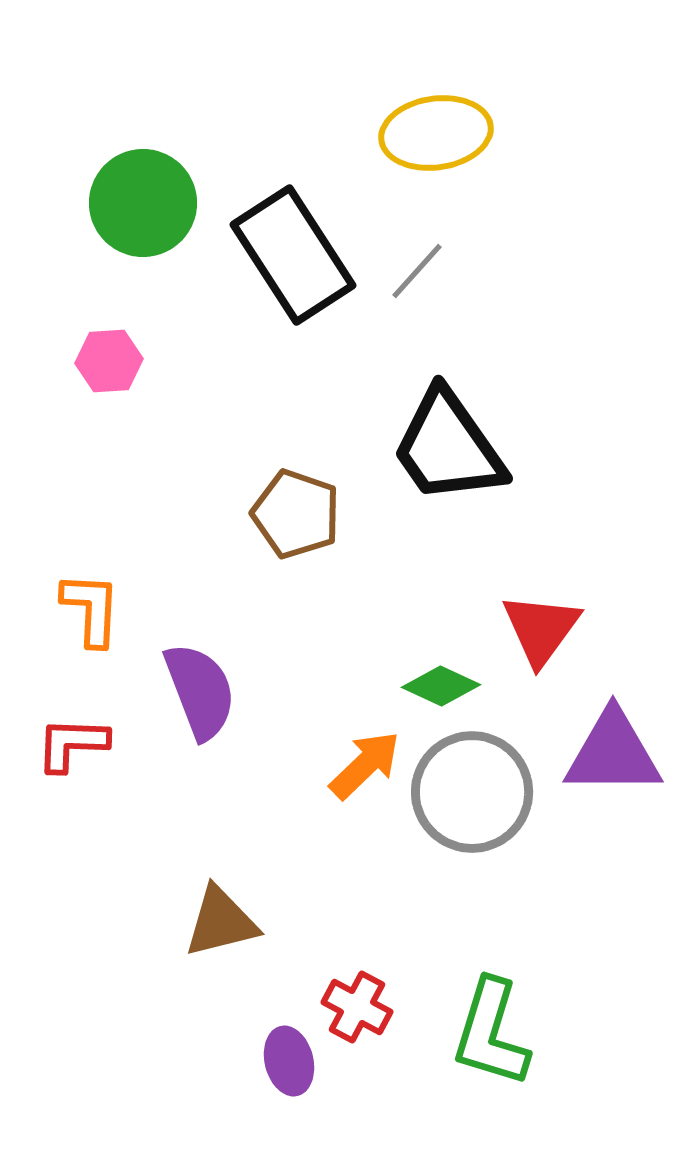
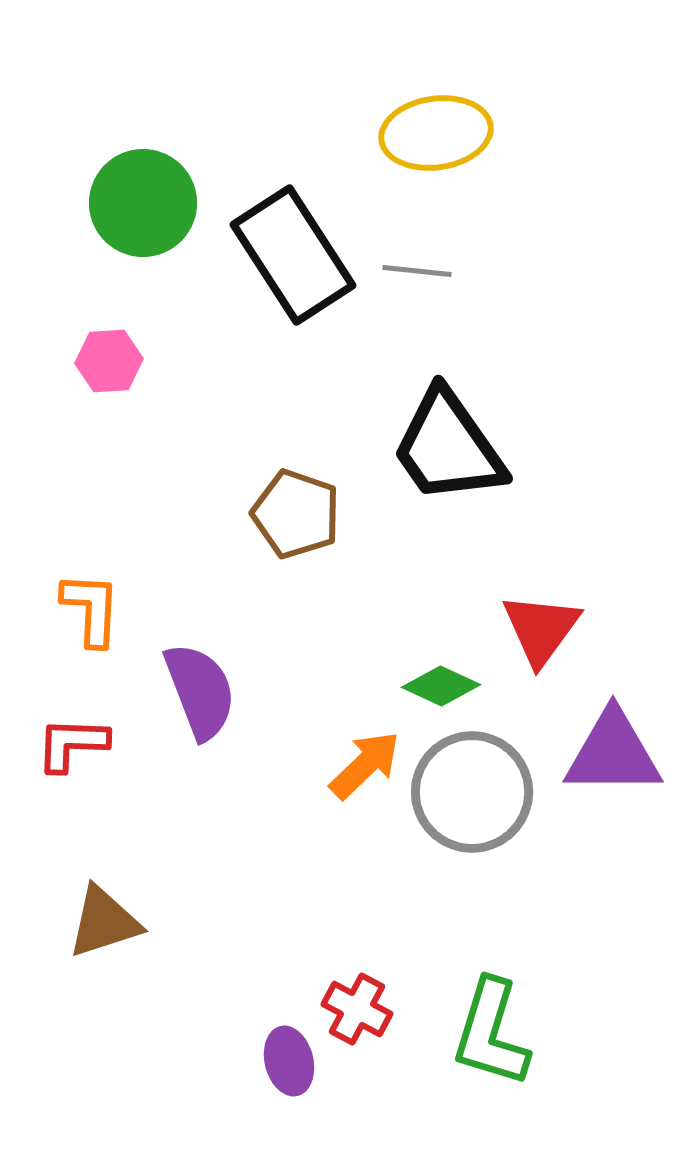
gray line: rotated 54 degrees clockwise
brown triangle: moved 117 px left; rotated 4 degrees counterclockwise
red cross: moved 2 px down
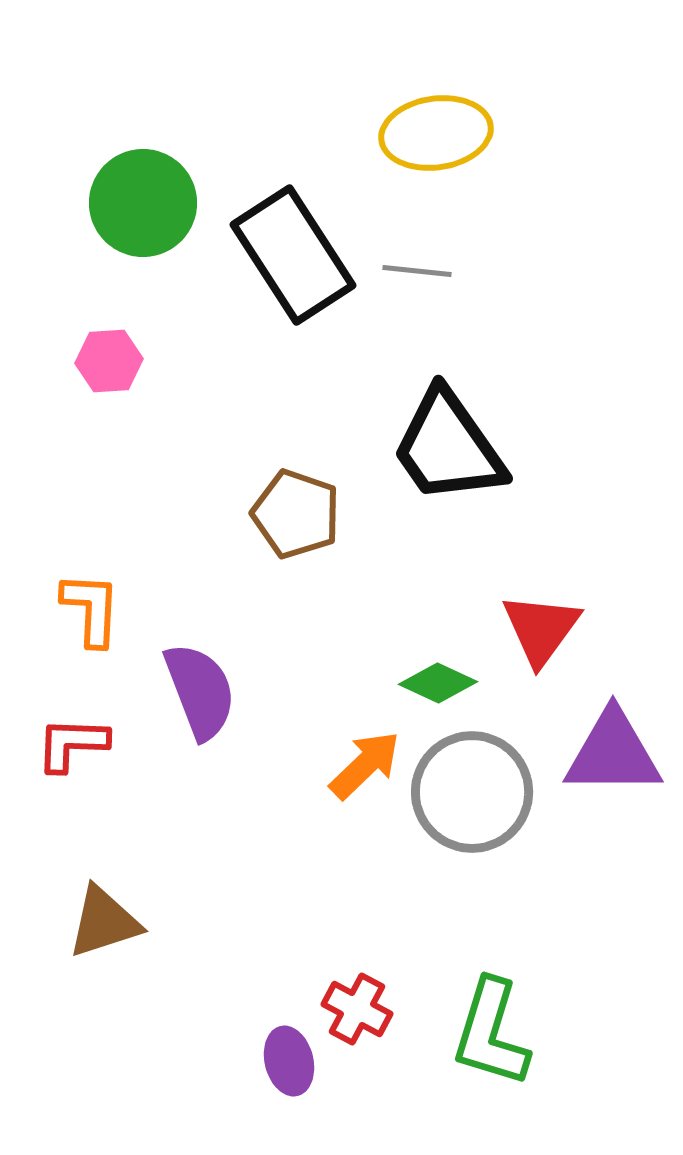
green diamond: moved 3 px left, 3 px up
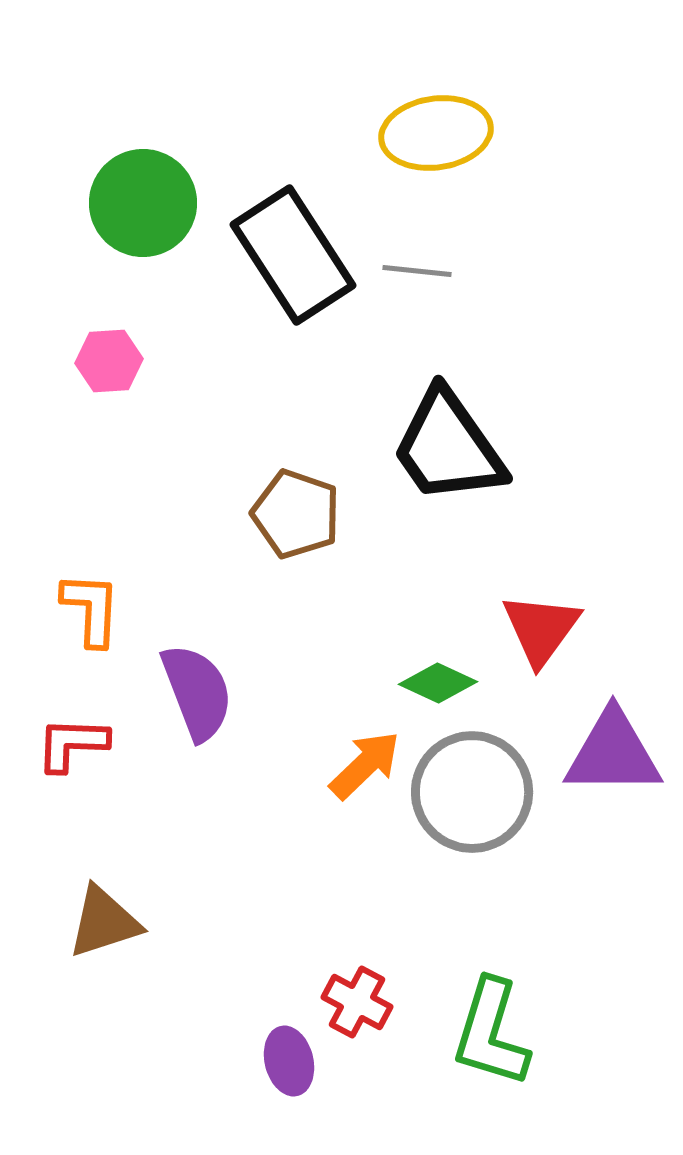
purple semicircle: moved 3 px left, 1 px down
red cross: moved 7 px up
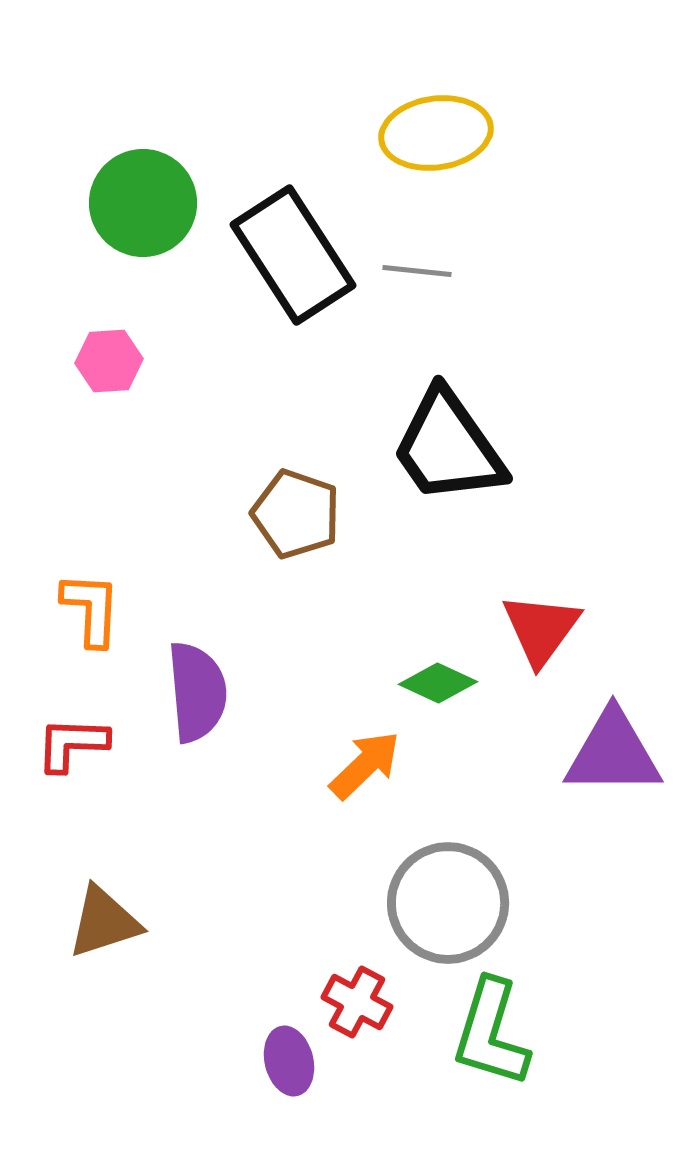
purple semicircle: rotated 16 degrees clockwise
gray circle: moved 24 px left, 111 px down
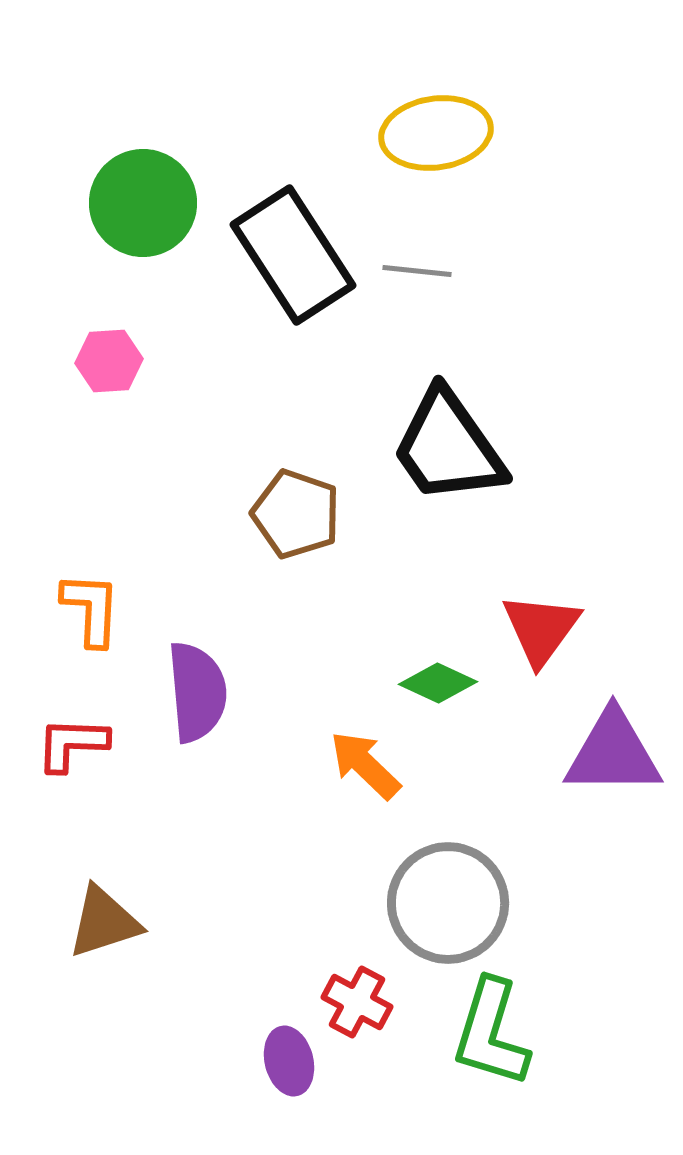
orange arrow: rotated 92 degrees counterclockwise
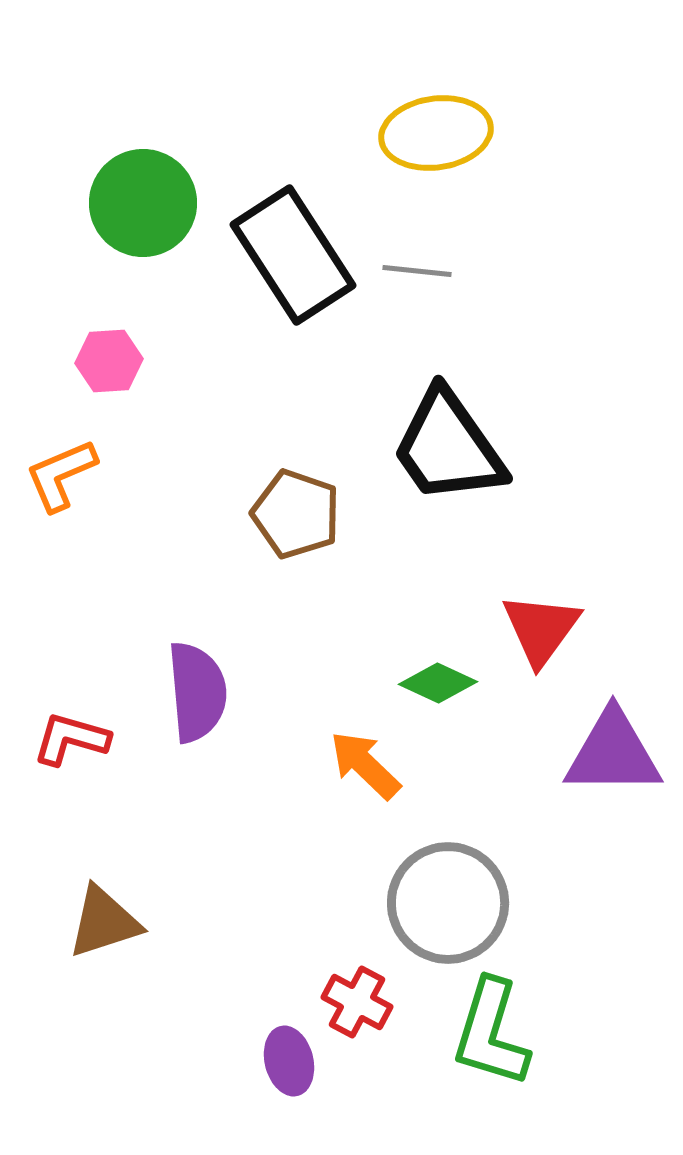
orange L-shape: moved 30 px left, 134 px up; rotated 116 degrees counterclockwise
red L-shape: moved 1 px left, 5 px up; rotated 14 degrees clockwise
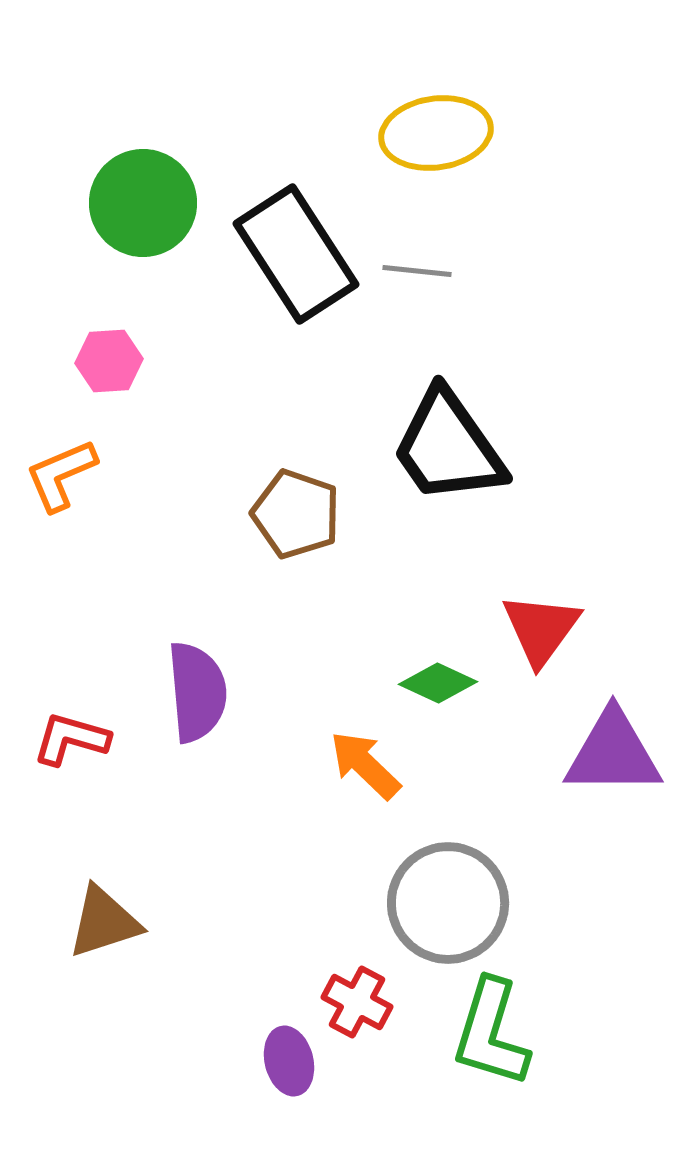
black rectangle: moved 3 px right, 1 px up
